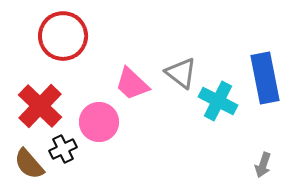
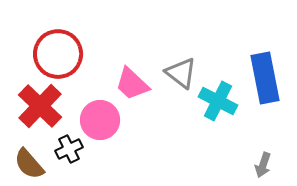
red circle: moved 5 px left, 18 px down
pink circle: moved 1 px right, 2 px up
black cross: moved 6 px right
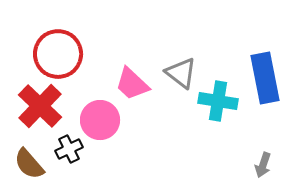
cyan cross: rotated 18 degrees counterclockwise
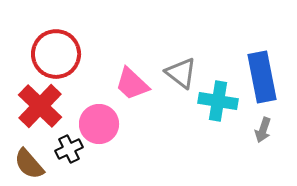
red circle: moved 2 px left
blue rectangle: moved 3 px left, 1 px up
pink circle: moved 1 px left, 4 px down
gray arrow: moved 35 px up
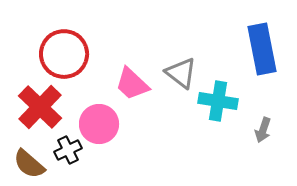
red circle: moved 8 px right
blue rectangle: moved 28 px up
red cross: moved 1 px down
black cross: moved 1 px left, 1 px down
brown semicircle: rotated 8 degrees counterclockwise
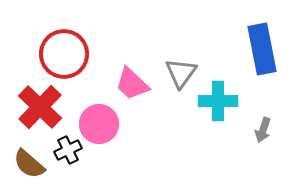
gray triangle: rotated 28 degrees clockwise
cyan cross: rotated 9 degrees counterclockwise
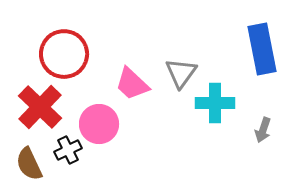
cyan cross: moved 3 px left, 2 px down
brown semicircle: rotated 24 degrees clockwise
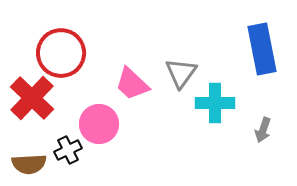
red circle: moved 3 px left, 1 px up
red cross: moved 8 px left, 9 px up
brown semicircle: rotated 68 degrees counterclockwise
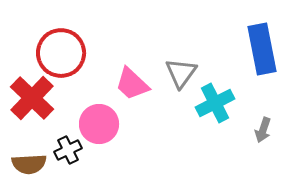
cyan cross: rotated 27 degrees counterclockwise
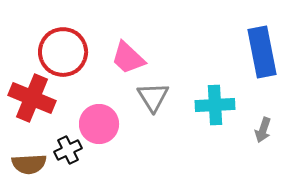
blue rectangle: moved 3 px down
red circle: moved 2 px right, 1 px up
gray triangle: moved 28 px left, 24 px down; rotated 8 degrees counterclockwise
pink trapezoid: moved 4 px left, 26 px up
red cross: rotated 21 degrees counterclockwise
cyan cross: moved 2 px down; rotated 24 degrees clockwise
